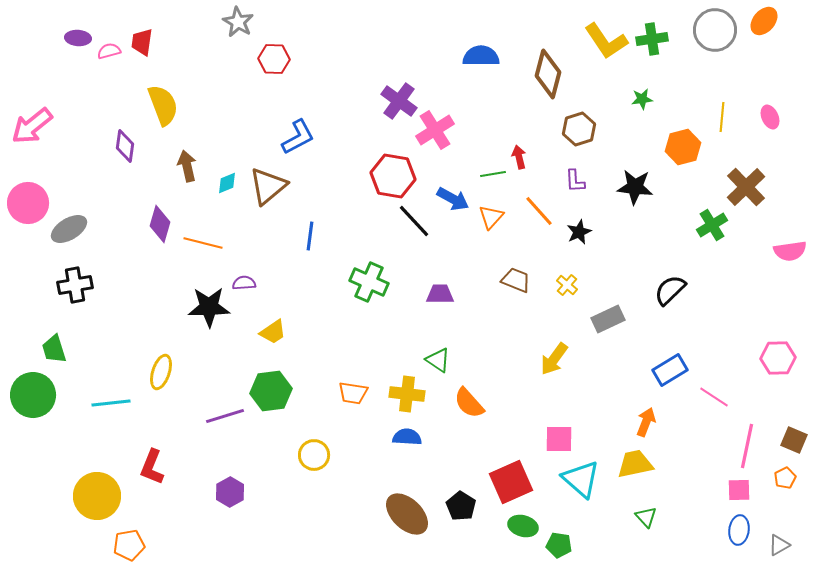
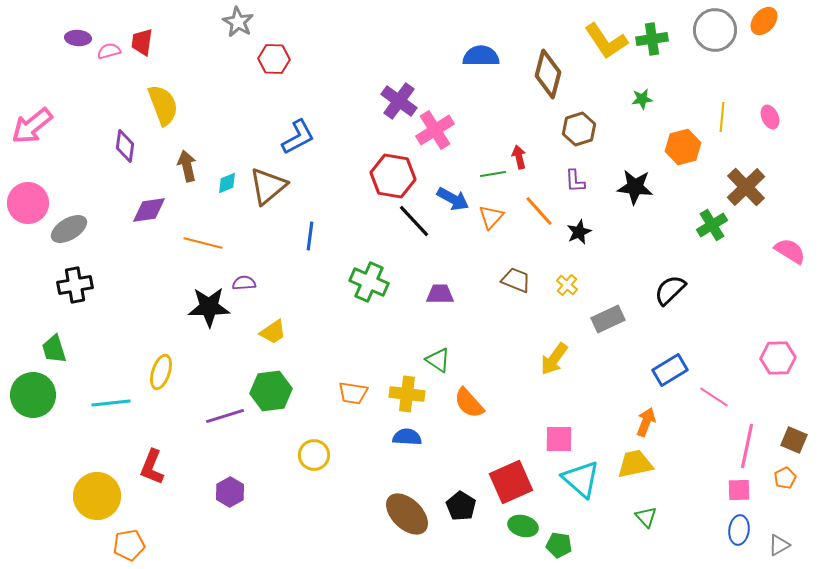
purple diamond at (160, 224): moved 11 px left, 14 px up; rotated 66 degrees clockwise
pink semicircle at (790, 251): rotated 140 degrees counterclockwise
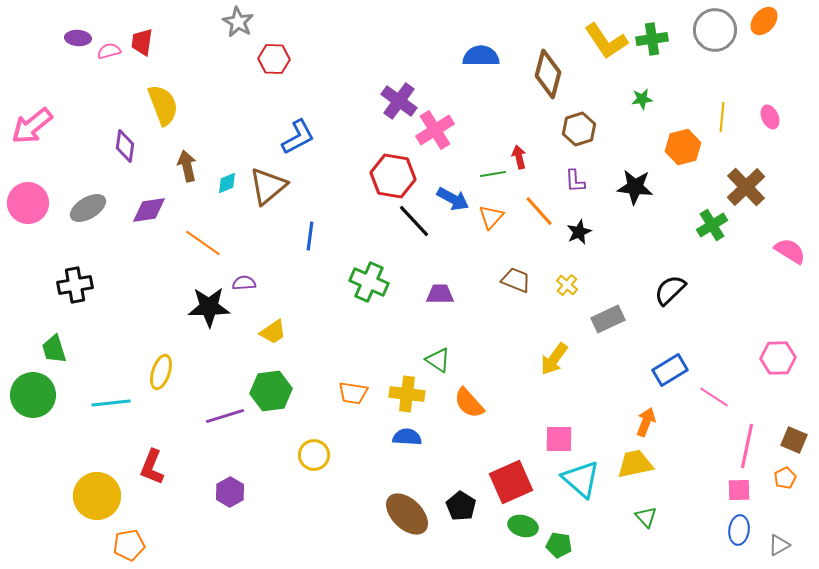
gray ellipse at (69, 229): moved 19 px right, 21 px up
orange line at (203, 243): rotated 21 degrees clockwise
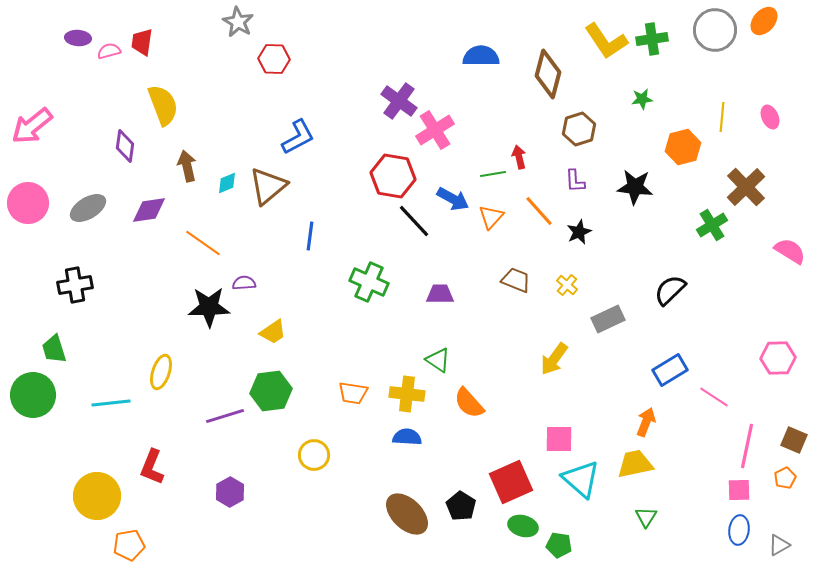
green triangle at (646, 517): rotated 15 degrees clockwise
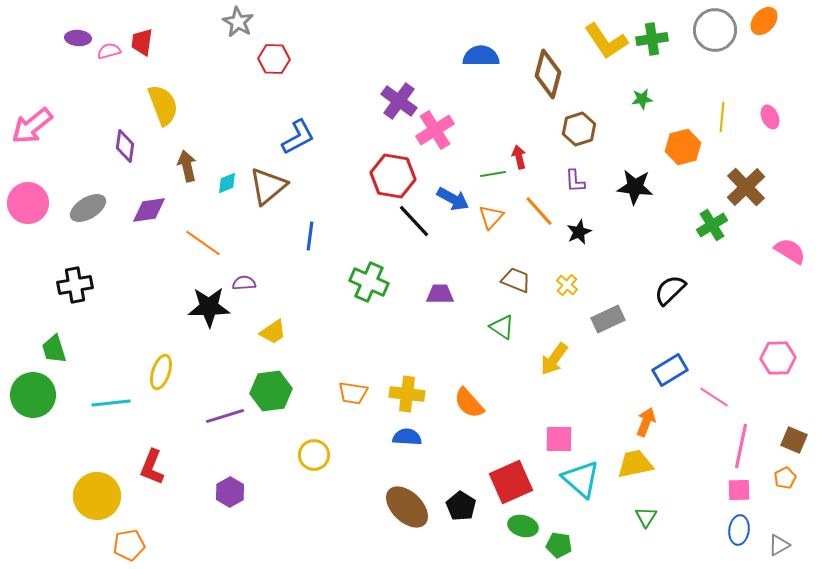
green triangle at (438, 360): moved 64 px right, 33 px up
pink line at (747, 446): moved 6 px left
brown ellipse at (407, 514): moved 7 px up
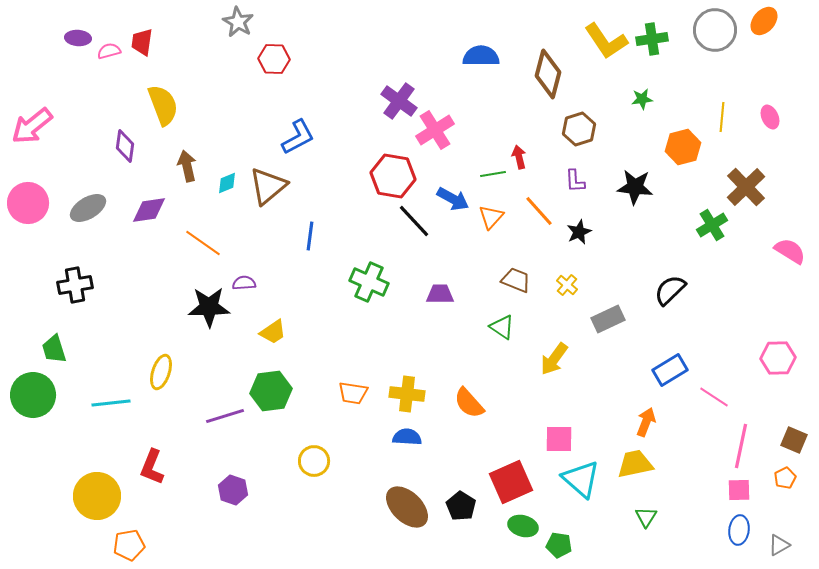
yellow circle at (314, 455): moved 6 px down
purple hexagon at (230, 492): moved 3 px right, 2 px up; rotated 12 degrees counterclockwise
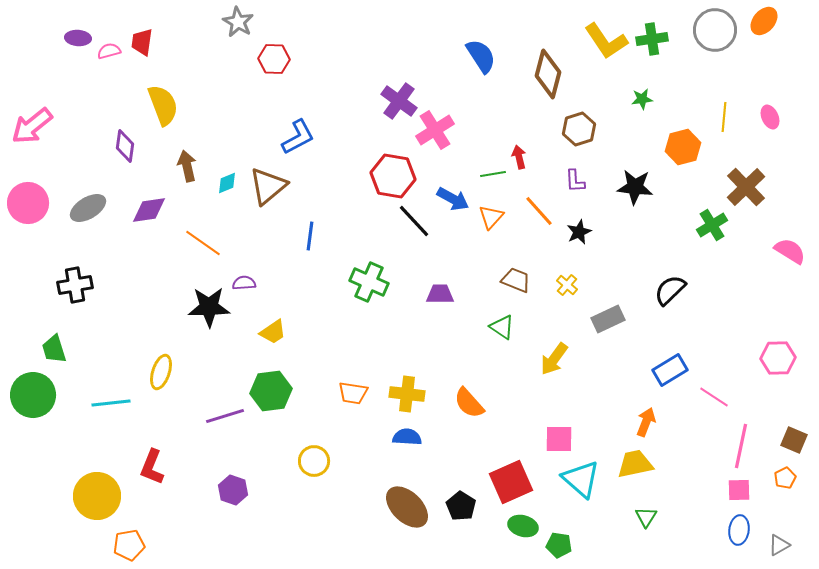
blue semicircle at (481, 56): rotated 57 degrees clockwise
yellow line at (722, 117): moved 2 px right
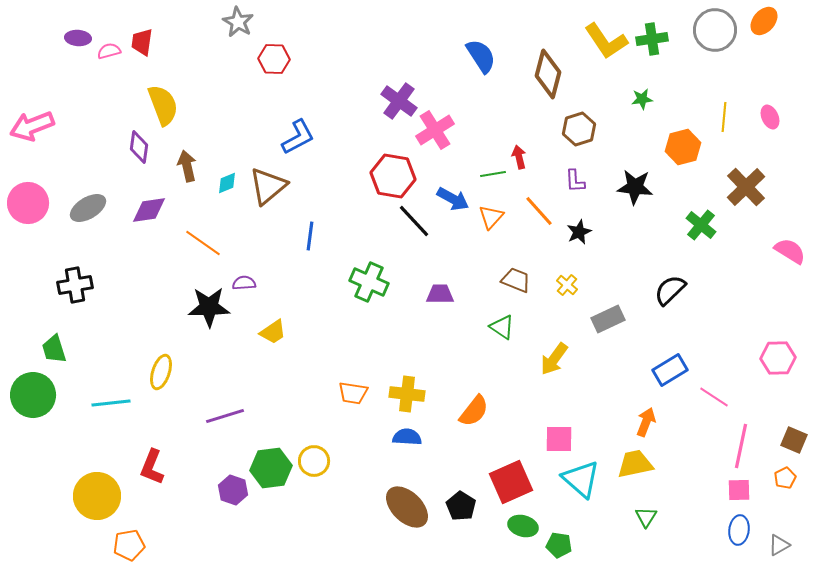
pink arrow at (32, 126): rotated 18 degrees clockwise
purple diamond at (125, 146): moved 14 px right, 1 px down
green cross at (712, 225): moved 11 px left; rotated 20 degrees counterclockwise
green hexagon at (271, 391): moved 77 px down
orange semicircle at (469, 403): moved 5 px right, 8 px down; rotated 100 degrees counterclockwise
